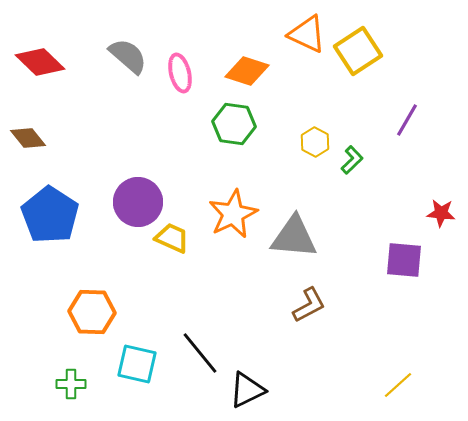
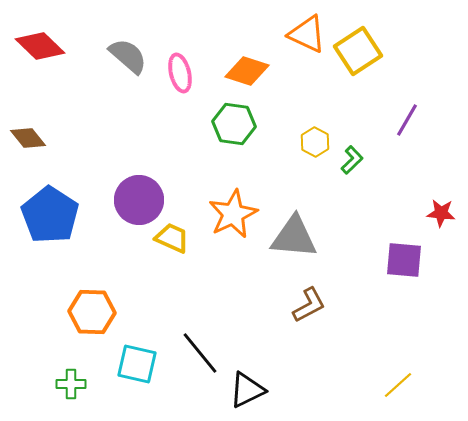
red diamond: moved 16 px up
purple circle: moved 1 px right, 2 px up
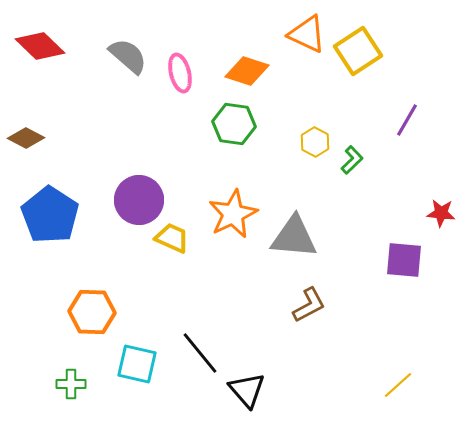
brown diamond: moved 2 px left; rotated 24 degrees counterclockwise
black triangle: rotated 45 degrees counterclockwise
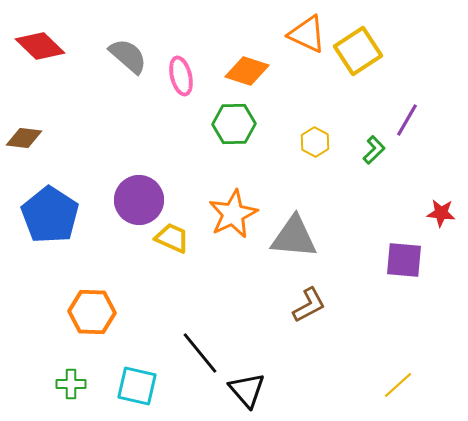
pink ellipse: moved 1 px right, 3 px down
green hexagon: rotated 9 degrees counterclockwise
brown diamond: moved 2 px left; rotated 21 degrees counterclockwise
green L-shape: moved 22 px right, 10 px up
cyan square: moved 22 px down
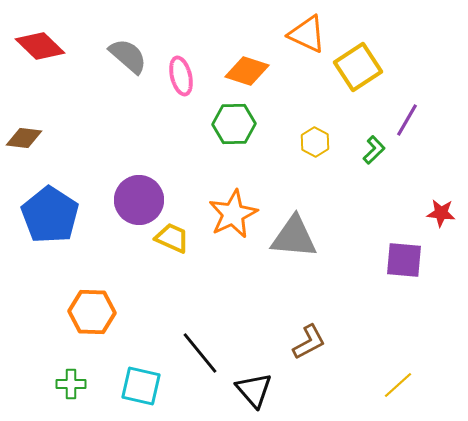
yellow square: moved 16 px down
brown L-shape: moved 37 px down
cyan square: moved 4 px right
black triangle: moved 7 px right
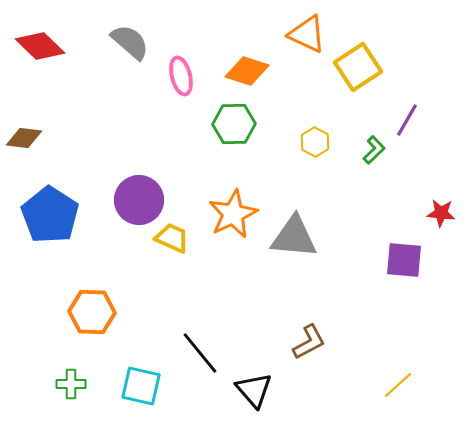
gray semicircle: moved 2 px right, 14 px up
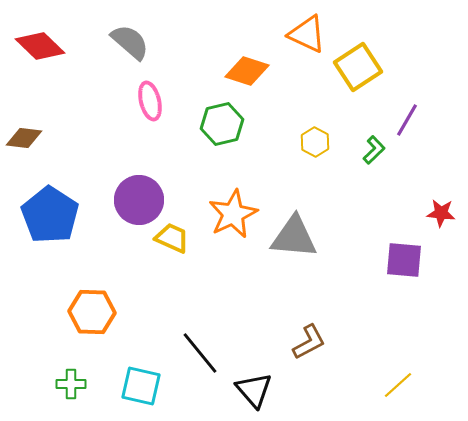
pink ellipse: moved 31 px left, 25 px down
green hexagon: moved 12 px left; rotated 12 degrees counterclockwise
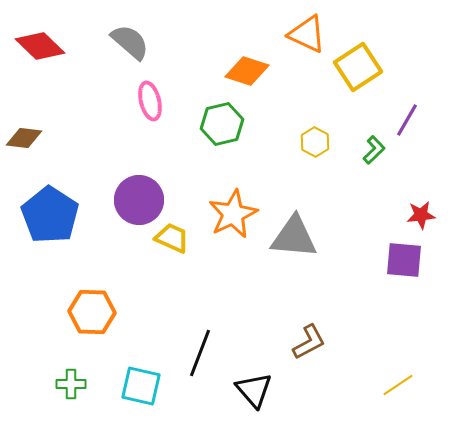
red star: moved 20 px left, 2 px down; rotated 12 degrees counterclockwise
black line: rotated 60 degrees clockwise
yellow line: rotated 8 degrees clockwise
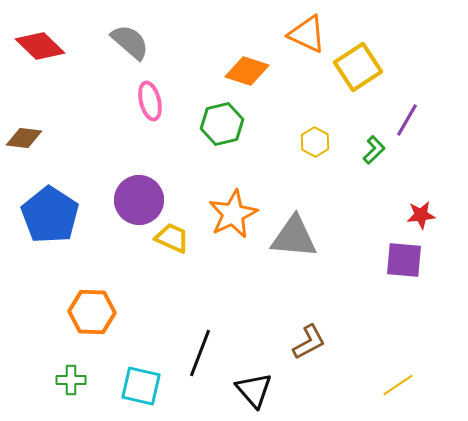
green cross: moved 4 px up
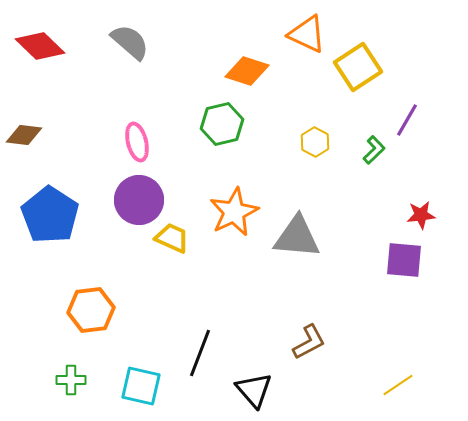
pink ellipse: moved 13 px left, 41 px down
brown diamond: moved 3 px up
orange star: moved 1 px right, 2 px up
gray triangle: moved 3 px right
orange hexagon: moved 1 px left, 2 px up; rotated 9 degrees counterclockwise
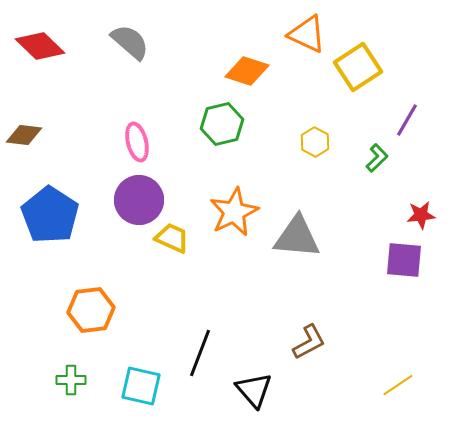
green L-shape: moved 3 px right, 8 px down
